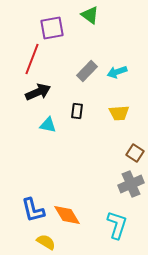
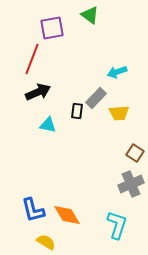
gray rectangle: moved 9 px right, 27 px down
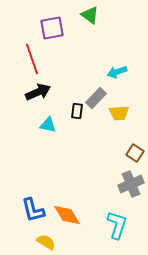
red line: rotated 40 degrees counterclockwise
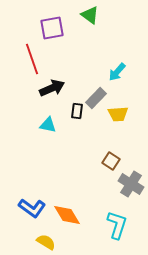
cyan arrow: rotated 30 degrees counterclockwise
black arrow: moved 14 px right, 4 px up
yellow trapezoid: moved 1 px left, 1 px down
brown square: moved 24 px left, 8 px down
gray cross: rotated 35 degrees counterclockwise
blue L-shape: moved 1 px left, 2 px up; rotated 40 degrees counterclockwise
